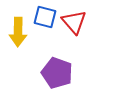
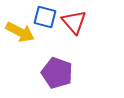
yellow arrow: moved 2 px right; rotated 64 degrees counterclockwise
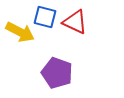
red triangle: moved 1 px right; rotated 24 degrees counterclockwise
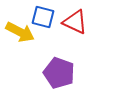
blue square: moved 2 px left
purple pentagon: moved 2 px right
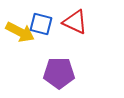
blue square: moved 2 px left, 7 px down
purple pentagon: rotated 20 degrees counterclockwise
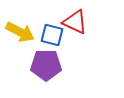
blue square: moved 11 px right, 11 px down
purple pentagon: moved 13 px left, 8 px up
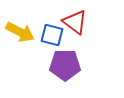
red triangle: rotated 12 degrees clockwise
purple pentagon: moved 19 px right
